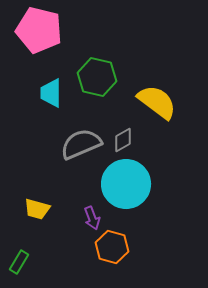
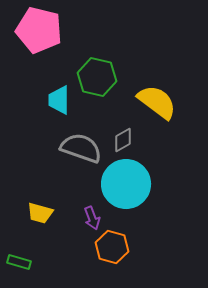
cyan trapezoid: moved 8 px right, 7 px down
gray semicircle: moved 4 px down; rotated 42 degrees clockwise
yellow trapezoid: moved 3 px right, 4 px down
green rectangle: rotated 75 degrees clockwise
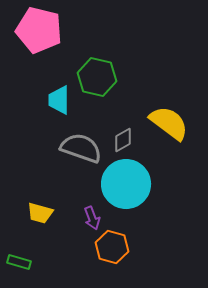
yellow semicircle: moved 12 px right, 21 px down
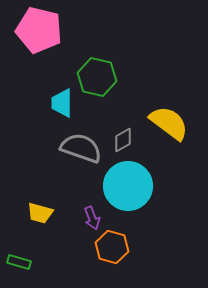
cyan trapezoid: moved 3 px right, 3 px down
cyan circle: moved 2 px right, 2 px down
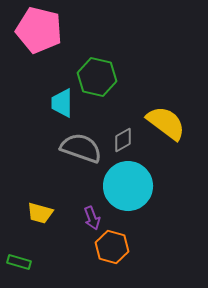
yellow semicircle: moved 3 px left
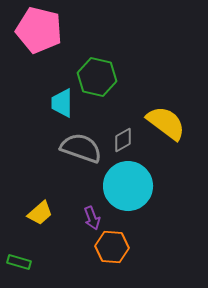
yellow trapezoid: rotated 56 degrees counterclockwise
orange hexagon: rotated 12 degrees counterclockwise
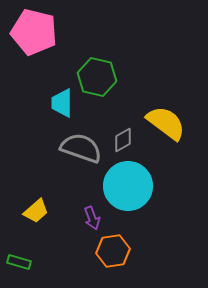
pink pentagon: moved 5 px left, 2 px down
yellow trapezoid: moved 4 px left, 2 px up
orange hexagon: moved 1 px right, 4 px down; rotated 12 degrees counterclockwise
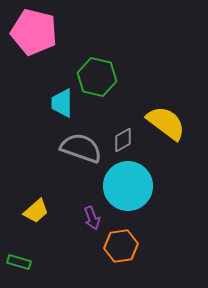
orange hexagon: moved 8 px right, 5 px up
